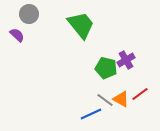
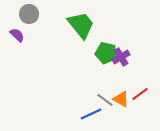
purple cross: moved 5 px left, 3 px up
green pentagon: moved 15 px up
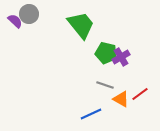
purple semicircle: moved 2 px left, 14 px up
gray line: moved 15 px up; rotated 18 degrees counterclockwise
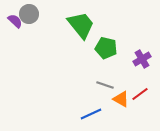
green pentagon: moved 5 px up
purple cross: moved 21 px right, 2 px down
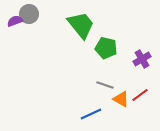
purple semicircle: rotated 63 degrees counterclockwise
red line: moved 1 px down
